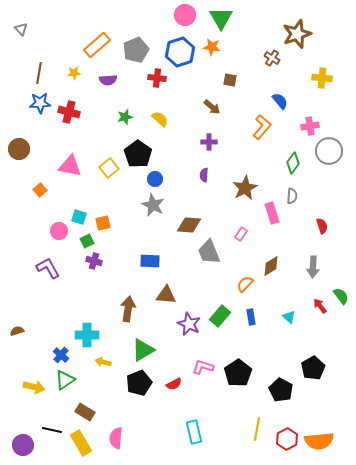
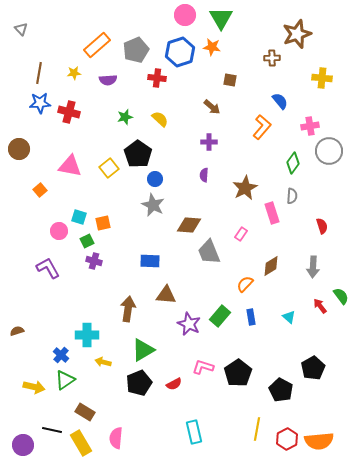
brown cross at (272, 58): rotated 35 degrees counterclockwise
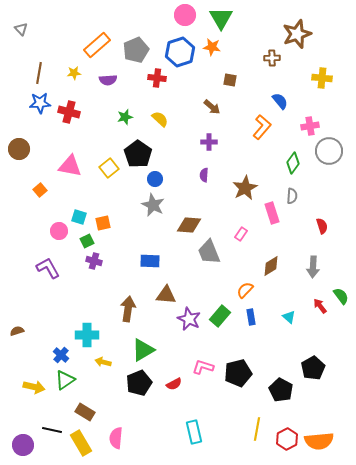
orange semicircle at (245, 284): moved 6 px down
purple star at (189, 324): moved 5 px up
black pentagon at (238, 373): rotated 20 degrees clockwise
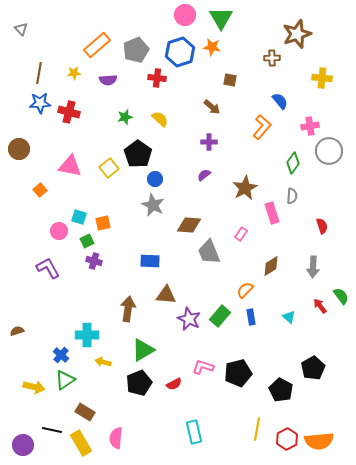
purple semicircle at (204, 175): rotated 48 degrees clockwise
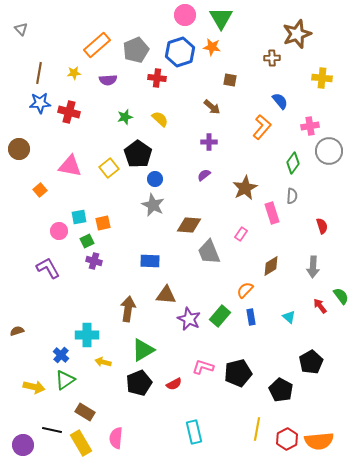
cyan square at (79, 217): rotated 28 degrees counterclockwise
black pentagon at (313, 368): moved 2 px left, 6 px up
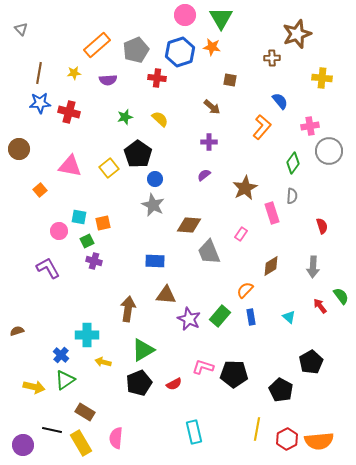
cyan square at (79, 217): rotated 21 degrees clockwise
blue rectangle at (150, 261): moved 5 px right
black pentagon at (238, 373): moved 4 px left, 1 px down; rotated 16 degrees clockwise
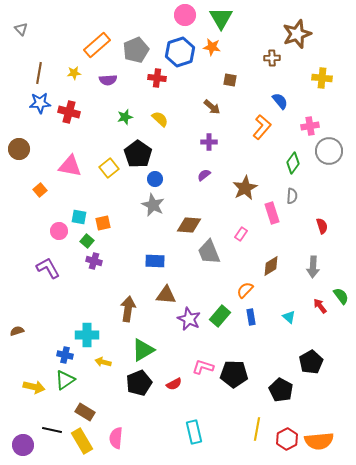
green square at (87, 241): rotated 24 degrees counterclockwise
blue cross at (61, 355): moved 4 px right; rotated 28 degrees counterclockwise
yellow rectangle at (81, 443): moved 1 px right, 2 px up
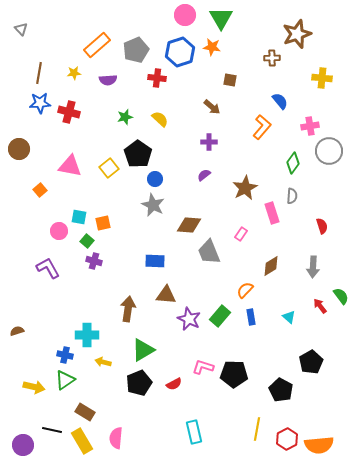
orange semicircle at (319, 441): moved 4 px down
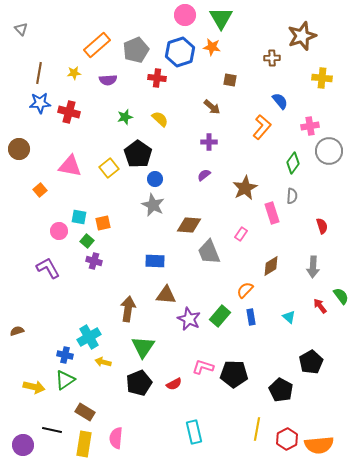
brown star at (297, 34): moved 5 px right, 2 px down
cyan cross at (87, 335): moved 2 px right, 2 px down; rotated 30 degrees counterclockwise
green triangle at (143, 350): moved 3 px up; rotated 25 degrees counterclockwise
yellow rectangle at (82, 441): moved 2 px right, 3 px down; rotated 40 degrees clockwise
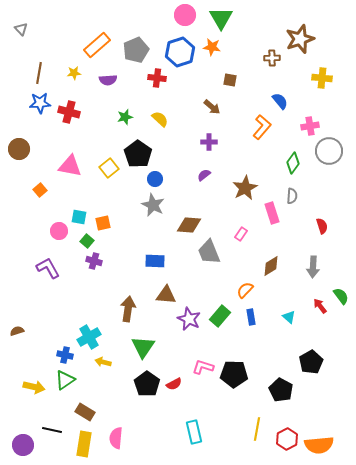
brown star at (302, 36): moved 2 px left, 3 px down
black pentagon at (139, 383): moved 8 px right, 1 px down; rotated 15 degrees counterclockwise
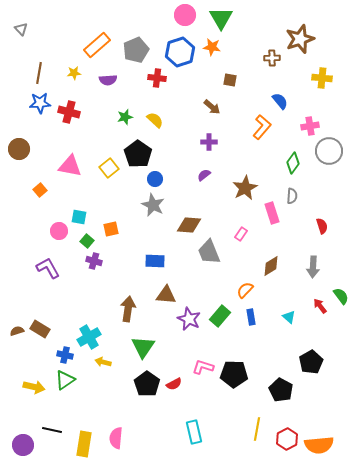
yellow semicircle at (160, 119): moved 5 px left, 1 px down
orange square at (103, 223): moved 8 px right, 6 px down
brown rectangle at (85, 412): moved 45 px left, 83 px up
